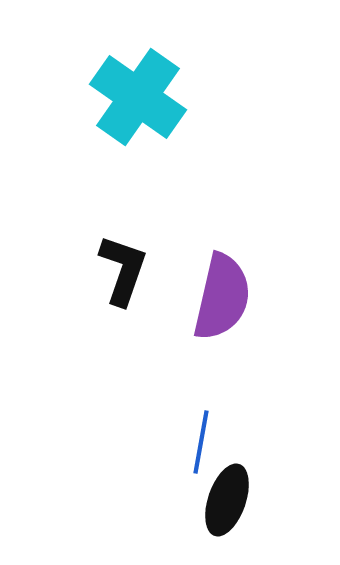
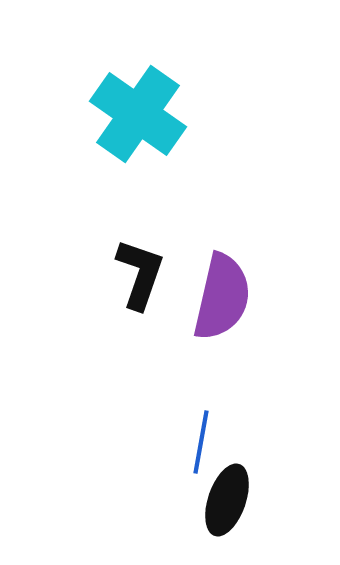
cyan cross: moved 17 px down
black L-shape: moved 17 px right, 4 px down
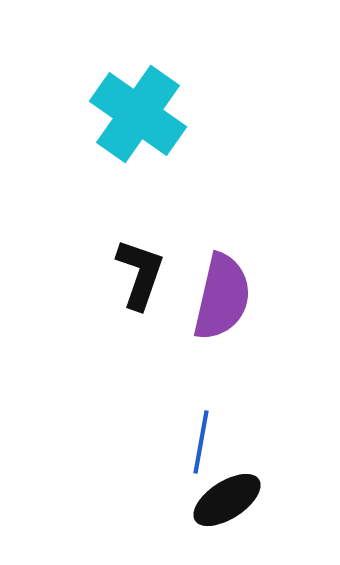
black ellipse: rotated 38 degrees clockwise
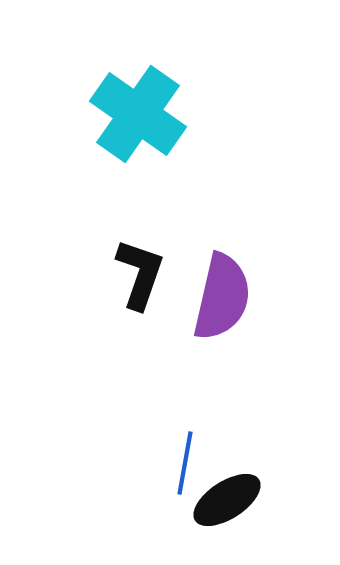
blue line: moved 16 px left, 21 px down
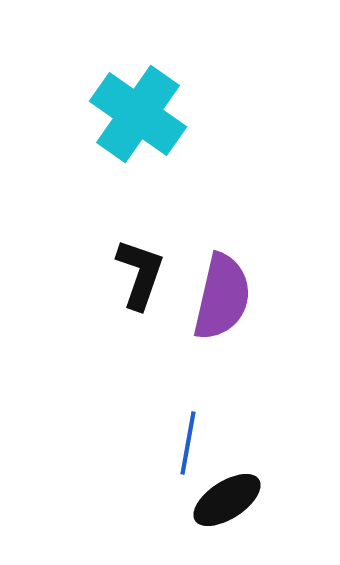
blue line: moved 3 px right, 20 px up
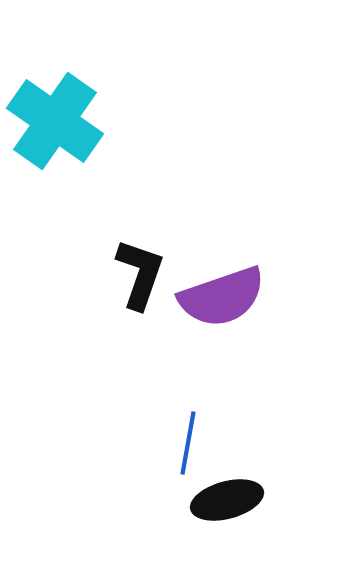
cyan cross: moved 83 px left, 7 px down
purple semicircle: rotated 58 degrees clockwise
black ellipse: rotated 18 degrees clockwise
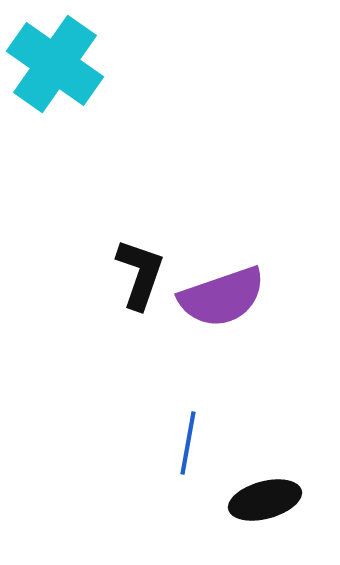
cyan cross: moved 57 px up
black ellipse: moved 38 px right
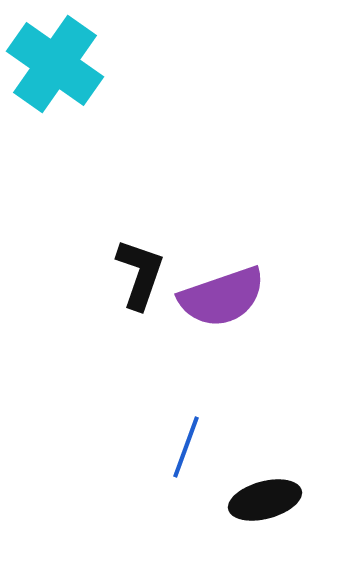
blue line: moved 2 px left, 4 px down; rotated 10 degrees clockwise
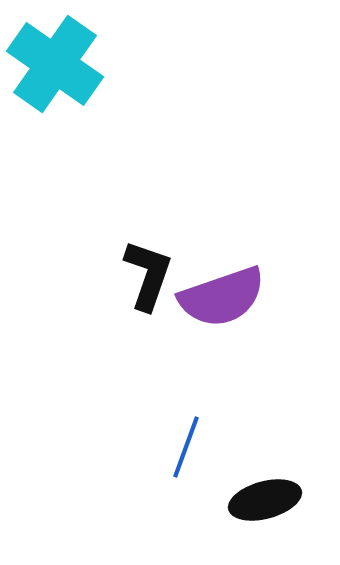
black L-shape: moved 8 px right, 1 px down
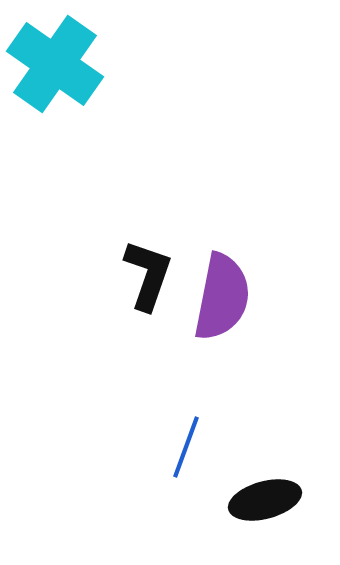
purple semicircle: rotated 60 degrees counterclockwise
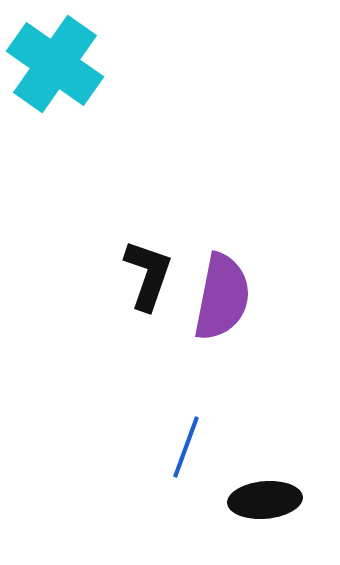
black ellipse: rotated 10 degrees clockwise
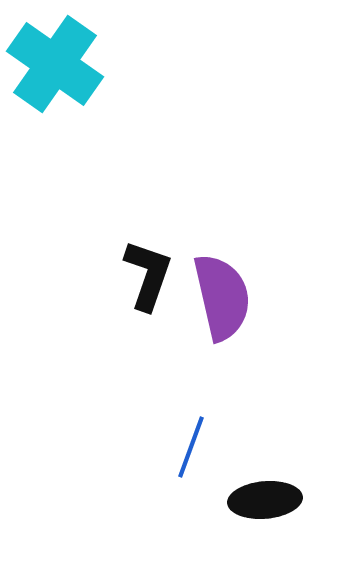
purple semicircle: rotated 24 degrees counterclockwise
blue line: moved 5 px right
